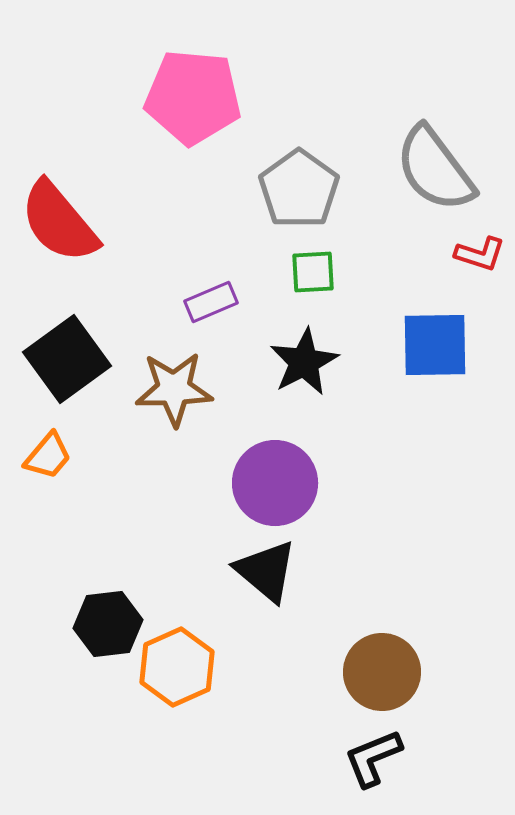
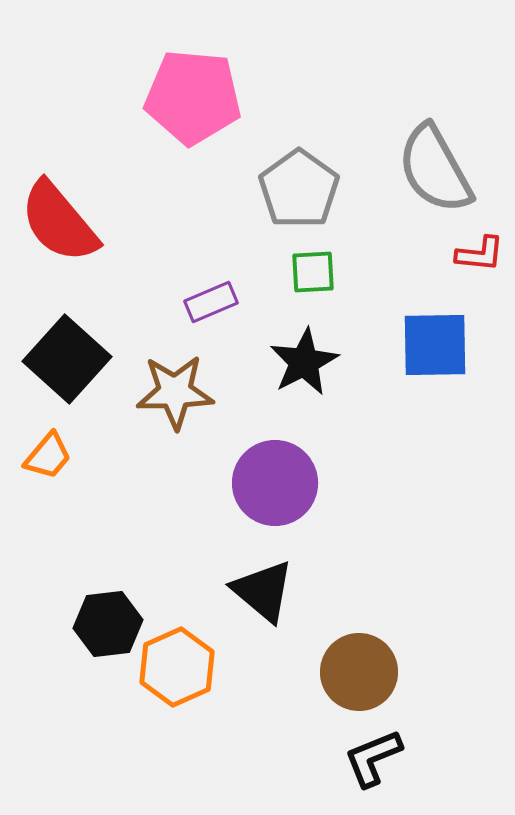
gray semicircle: rotated 8 degrees clockwise
red L-shape: rotated 12 degrees counterclockwise
black square: rotated 12 degrees counterclockwise
brown star: moved 1 px right, 3 px down
black triangle: moved 3 px left, 20 px down
brown circle: moved 23 px left
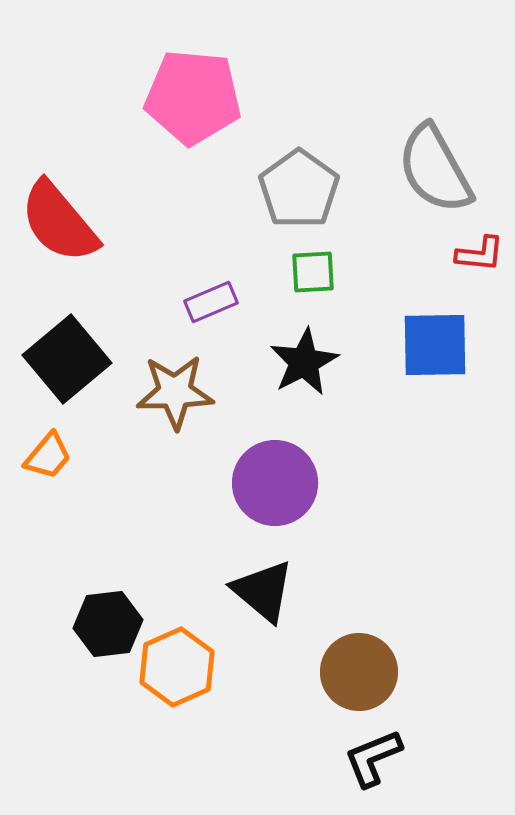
black square: rotated 8 degrees clockwise
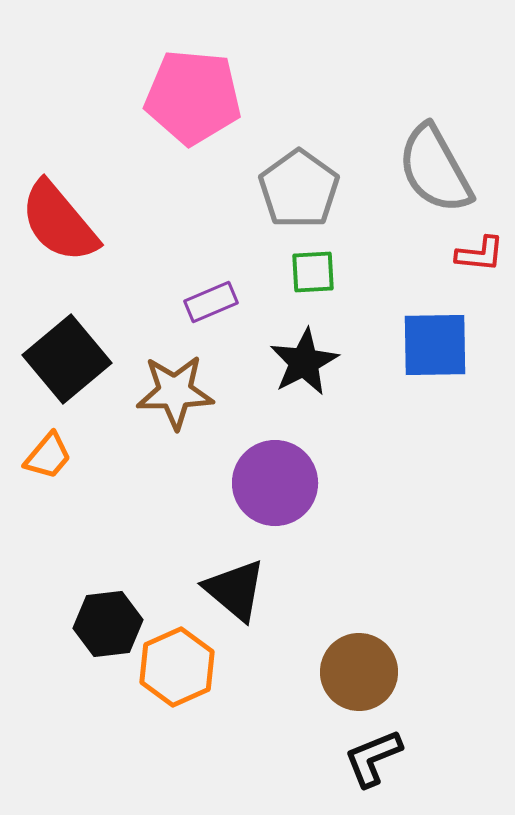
black triangle: moved 28 px left, 1 px up
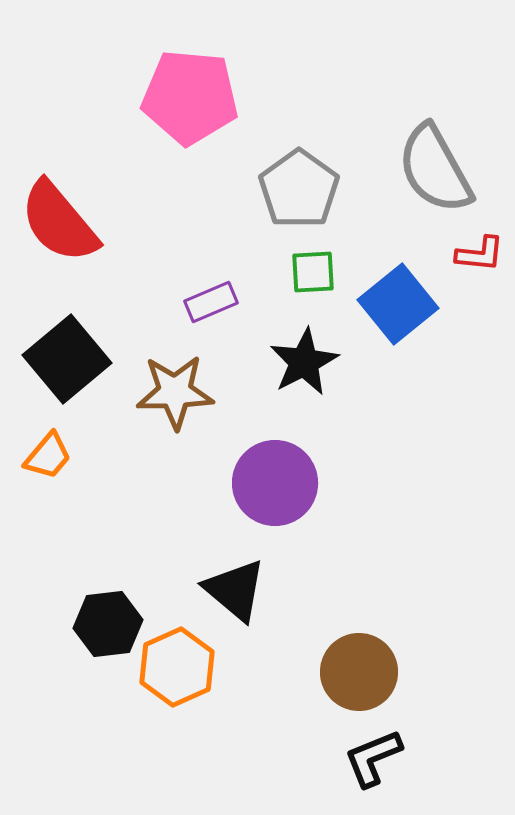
pink pentagon: moved 3 px left
blue square: moved 37 px left, 41 px up; rotated 38 degrees counterclockwise
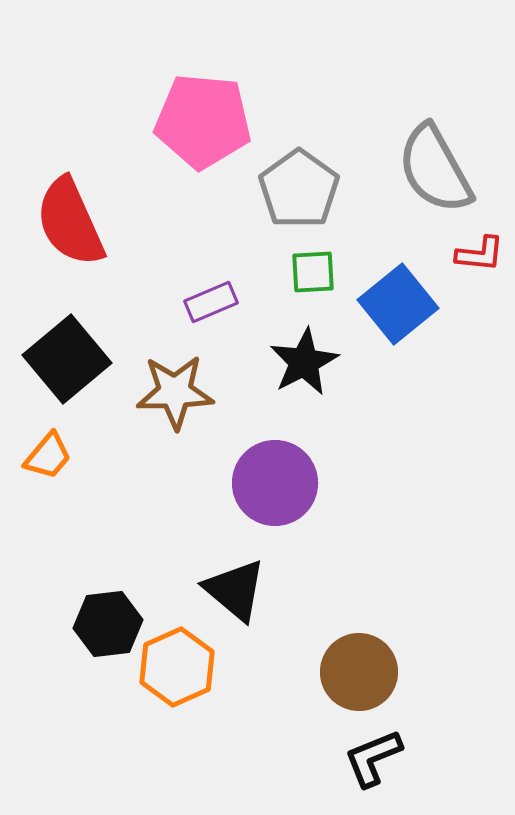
pink pentagon: moved 13 px right, 24 px down
red semicircle: moved 11 px right; rotated 16 degrees clockwise
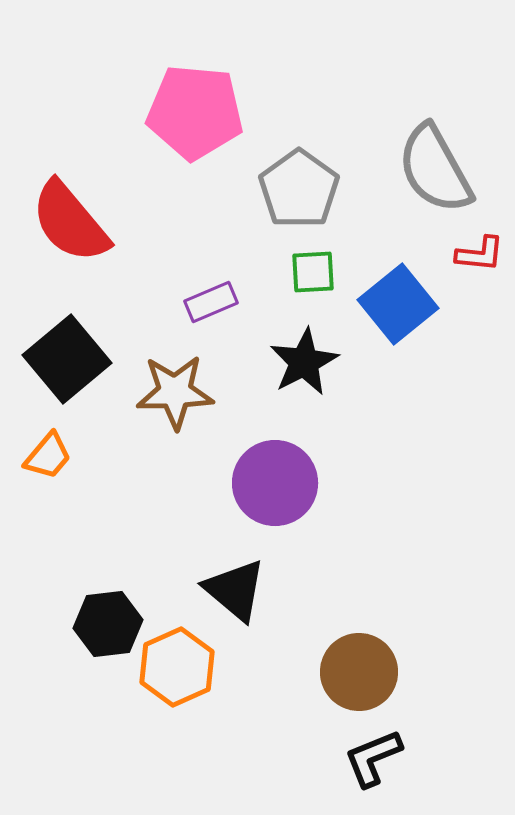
pink pentagon: moved 8 px left, 9 px up
red semicircle: rotated 16 degrees counterclockwise
